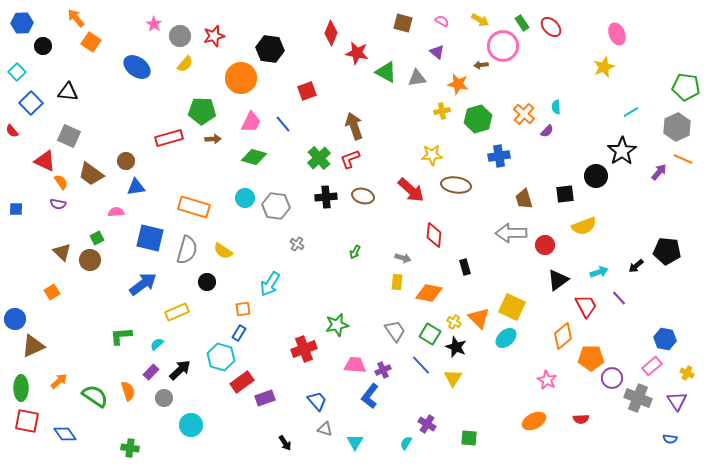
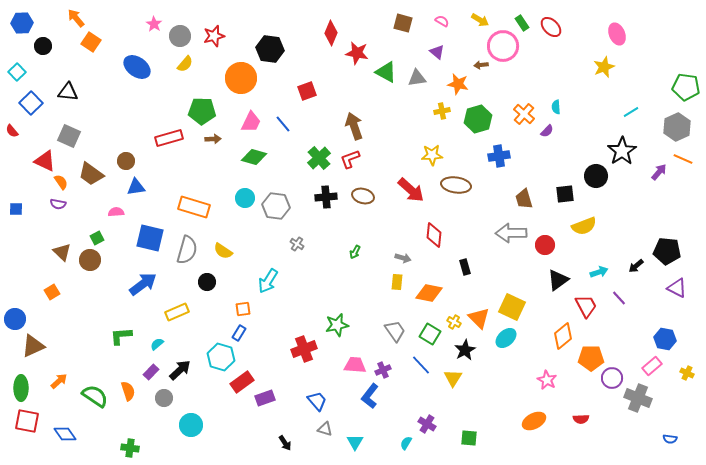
cyan arrow at (270, 284): moved 2 px left, 3 px up
black star at (456, 347): moved 9 px right, 3 px down; rotated 20 degrees clockwise
purple triangle at (677, 401): moved 113 px up; rotated 30 degrees counterclockwise
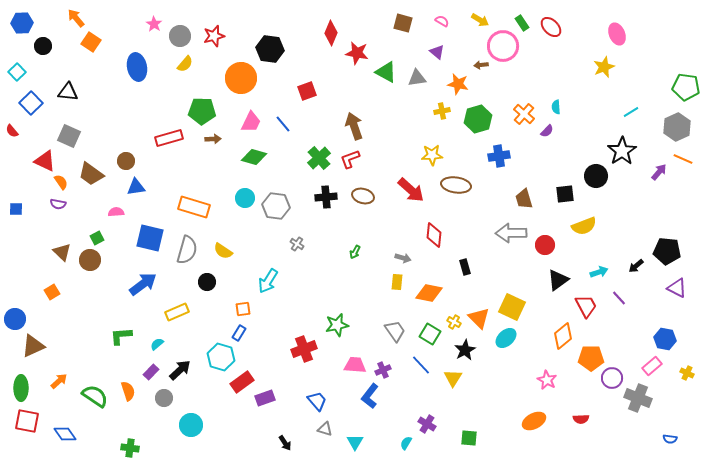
blue ellipse at (137, 67): rotated 44 degrees clockwise
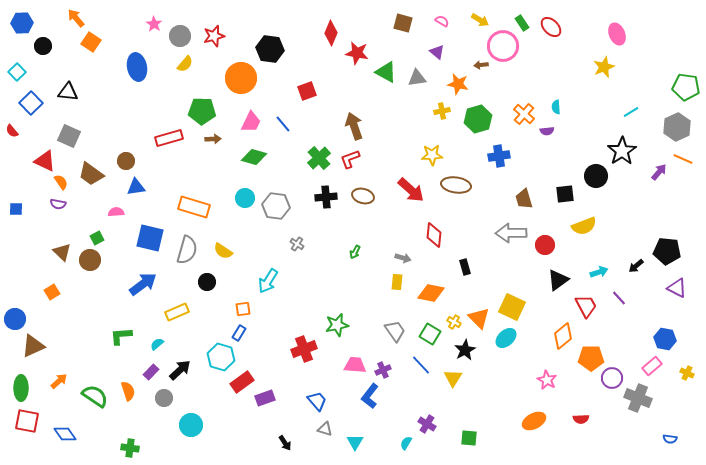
purple semicircle at (547, 131): rotated 40 degrees clockwise
orange diamond at (429, 293): moved 2 px right
